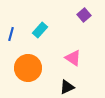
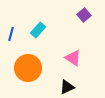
cyan rectangle: moved 2 px left
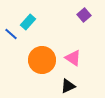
cyan rectangle: moved 10 px left, 8 px up
blue line: rotated 64 degrees counterclockwise
orange circle: moved 14 px right, 8 px up
black triangle: moved 1 px right, 1 px up
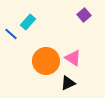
orange circle: moved 4 px right, 1 px down
black triangle: moved 3 px up
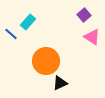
pink triangle: moved 19 px right, 21 px up
black triangle: moved 8 px left
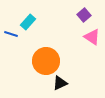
blue line: rotated 24 degrees counterclockwise
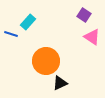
purple square: rotated 16 degrees counterclockwise
